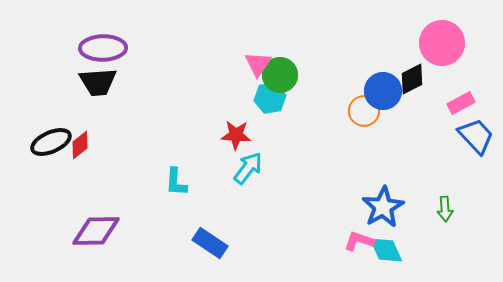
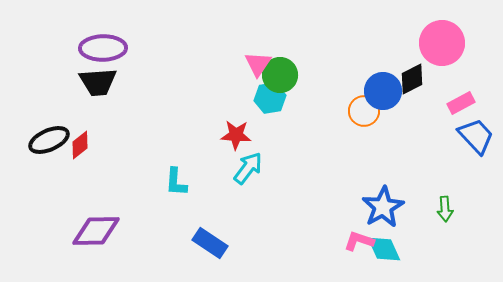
black ellipse: moved 2 px left, 2 px up
cyan diamond: moved 2 px left, 1 px up
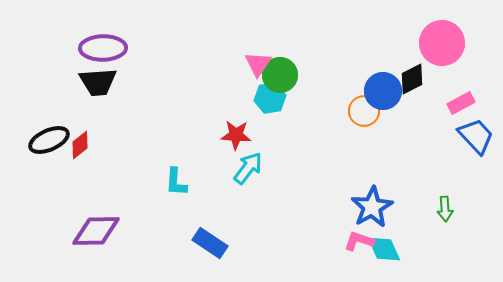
blue star: moved 11 px left
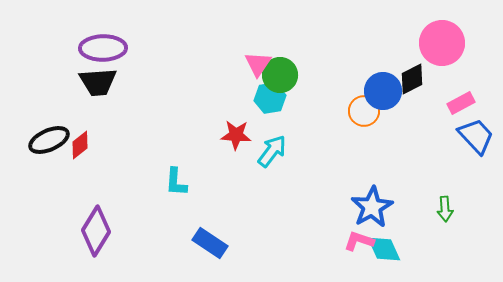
cyan arrow: moved 24 px right, 17 px up
purple diamond: rotated 57 degrees counterclockwise
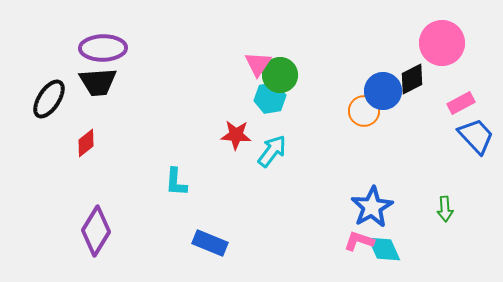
black ellipse: moved 41 px up; rotated 33 degrees counterclockwise
red diamond: moved 6 px right, 2 px up
blue rectangle: rotated 12 degrees counterclockwise
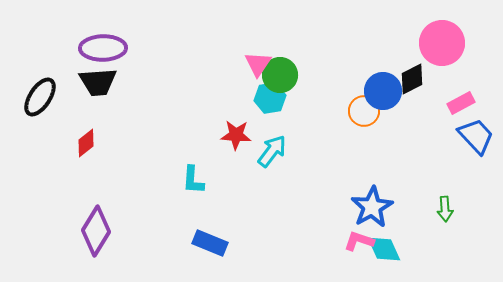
black ellipse: moved 9 px left, 2 px up
cyan L-shape: moved 17 px right, 2 px up
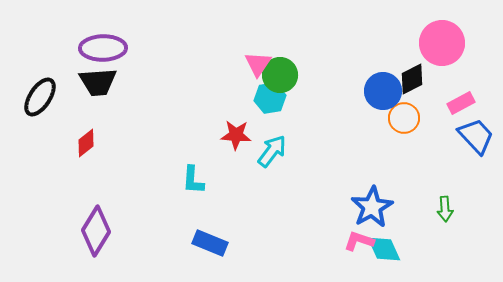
orange circle: moved 40 px right, 7 px down
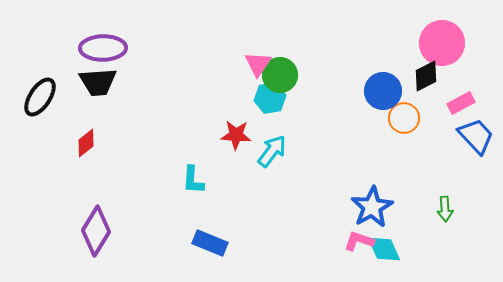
black diamond: moved 14 px right, 3 px up
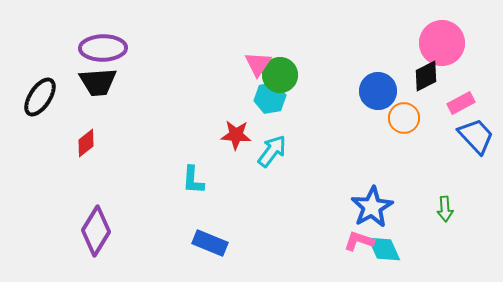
blue circle: moved 5 px left
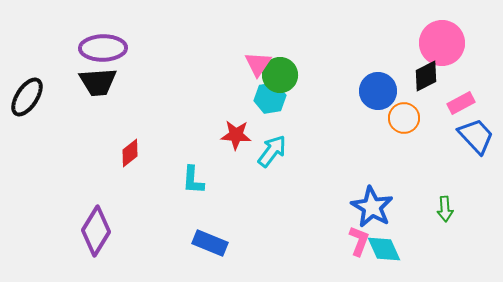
black ellipse: moved 13 px left
red diamond: moved 44 px right, 10 px down
blue star: rotated 12 degrees counterclockwise
pink L-shape: rotated 92 degrees clockwise
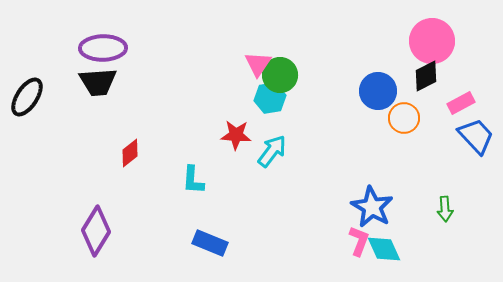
pink circle: moved 10 px left, 2 px up
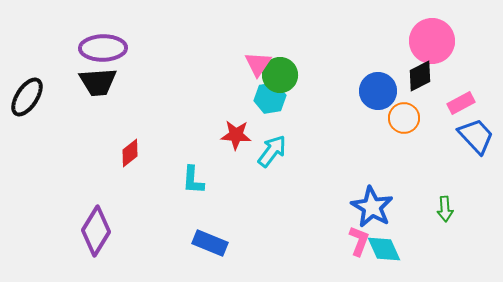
black diamond: moved 6 px left
